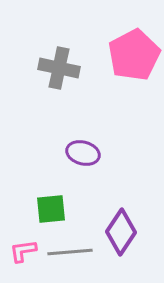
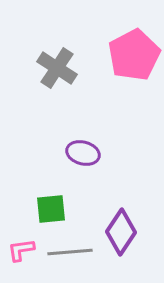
gray cross: moved 2 px left; rotated 21 degrees clockwise
pink L-shape: moved 2 px left, 1 px up
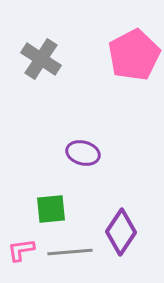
gray cross: moved 16 px left, 9 px up
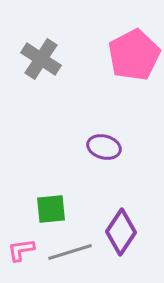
purple ellipse: moved 21 px right, 6 px up
gray line: rotated 12 degrees counterclockwise
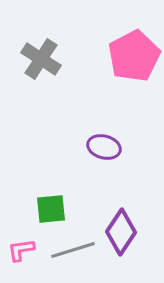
pink pentagon: moved 1 px down
gray line: moved 3 px right, 2 px up
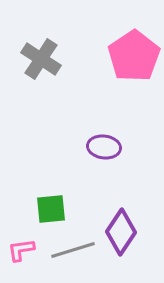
pink pentagon: rotated 6 degrees counterclockwise
purple ellipse: rotated 8 degrees counterclockwise
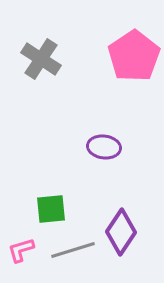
pink L-shape: rotated 8 degrees counterclockwise
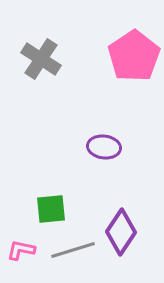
pink L-shape: rotated 28 degrees clockwise
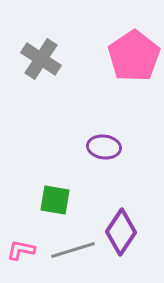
green square: moved 4 px right, 9 px up; rotated 16 degrees clockwise
